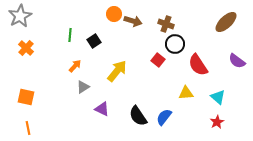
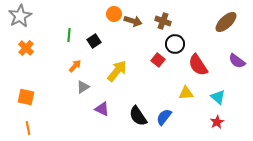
brown cross: moved 3 px left, 3 px up
green line: moved 1 px left
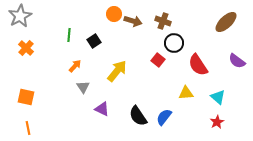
black circle: moved 1 px left, 1 px up
gray triangle: rotated 32 degrees counterclockwise
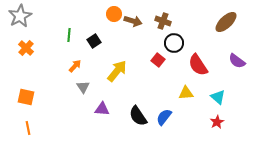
purple triangle: rotated 21 degrees counterclockwise
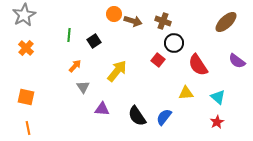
gray star: moved 4 px right, 1 px up
black semicircle: moved 1 px left
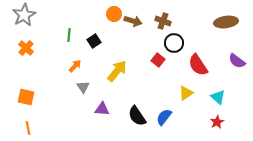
brown ellipse: rotated 35 degrees clockwise
yellow triangle: rotated 28 degrees counterclockwise
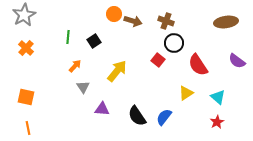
brown cross: moved 3 px right
green line: moved 1 px left, 2 px down
